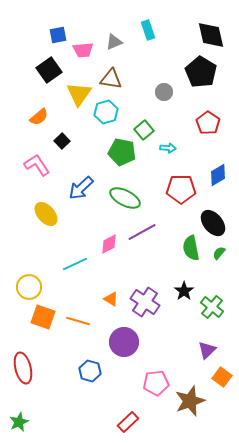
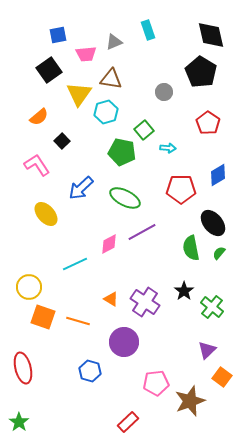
pink trapezoid at (83, 50): moved 3 px right, 4 px down
green star at (19, 422): rotated 12 degrees counterclockwise
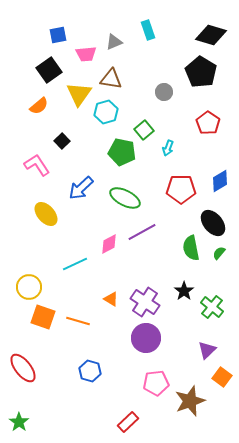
black diamond at (211, 35): rotated 60 degrees counterclockwise
orange semicircle at (39, 117): moved 11 px up
cyan arrow at (168, 148): rotated 105 degrees clockwise
blue diamond at (218, 175): moved 2 px right, 6 px down
purple circle at (124, 342): moved 22 px right, 4 px up
red ellipse at (23, 368): rotated 24 degrees counterclockwise
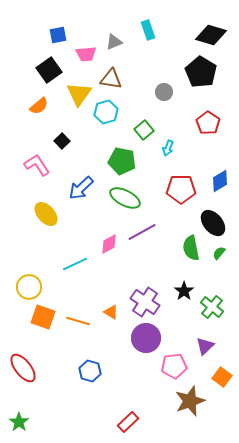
green pentagon at (122, 152): moved 9 px down
orange triangle at (111, 299): moved 13 px down
purple triangle at (207, 350): moved 2 px left, 4 px up
pink pentagon at (156, 383): moved 18 px right, 17 px up
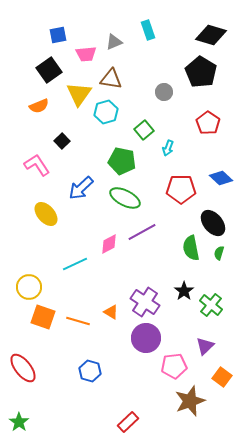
orange semicircle at (39, 106): rotated 18 degrees clockwise
blue diamond at (220, 181): moved 1 px right, 3 px up; rotated 75 degrees clockwise
green semicircle at (219, 253): rotated 24 degrees counterclockwise
green cross at (212, 307): moved 1 px left, 2 px up
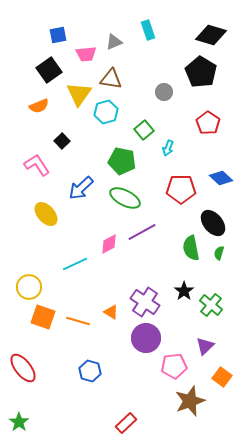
red rectangle at (128, 422): moved 2 px left, 1 px down
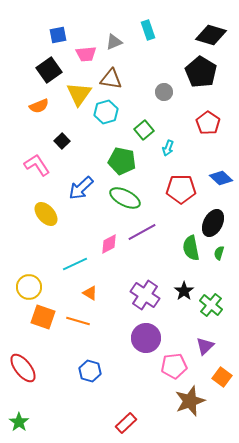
black ellipse at (213, 223): rotated 68 degrees clockwise
purple cross at (145, 302): moved 7 px up
orange triangle at (111, 312): moved 21 px left, 19 px up
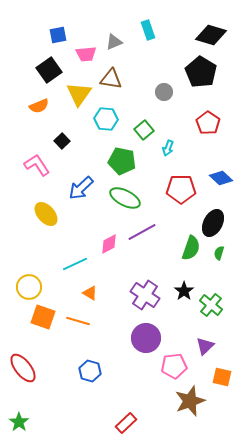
cyan hexagon at (106, 112): moved 7 px down; rotated 20 degrees clockwise
green semicircle at (191, 248): rotated 150 degrees counterclockwise
orange square at (222, 377): rotated 24 degrees counterclockwise
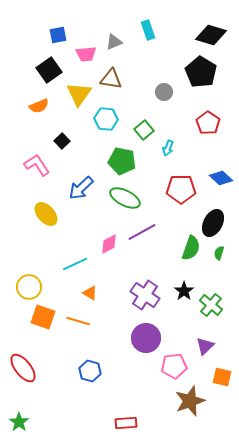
red rectangle at (126, 423): rotated 40 degrees clockwise
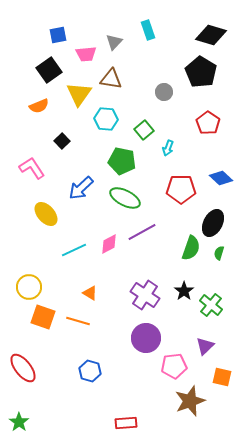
gray triangle at (114, 42): rotated 24 degrees counterclockwise
pink L-shape at (37, 165): moved 5 px left, 3 px down
cyan line at (75, 264): moved 1 px left, 14 px up
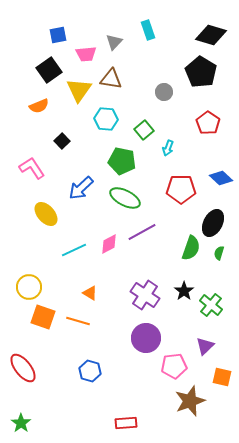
yellow triangle at (79, 94): moved 4 px up
green star at (19, 422): moved 2 px right, 1 px down
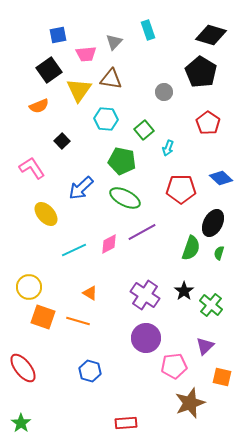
brown star at (190, 401): moved 2 px down
